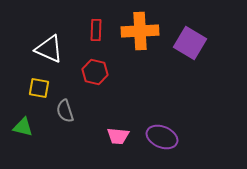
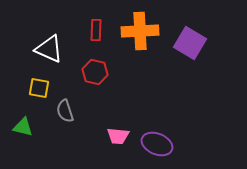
purple ellipse: moved 5 px left, 7 px down
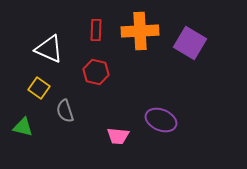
red hexagon: moved 1 px right
yellow square: rotated 25 degrees clockwise
purple ellipse: moved 4 px right, 24 px up
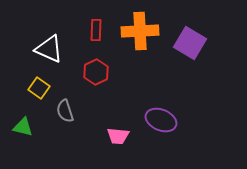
red hexagon: rotated 20 degrees clockwise
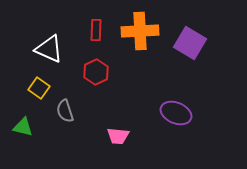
purple ellipse: moved 15 px right, 7 px up
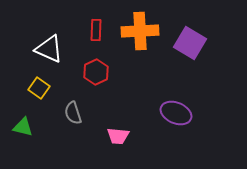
gray semicircle: moved 8 px right, 2 px down
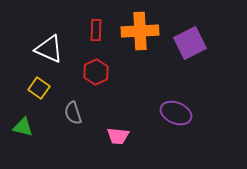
purple square: rotated 32 degrees clockwise
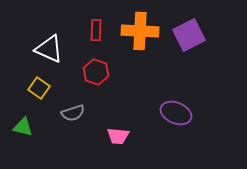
orange cross: rotated 6 degrees clockwise
purple square: moved 1 px left, 8 px up
red hexagon: rotated 15 degrees counterclockwise
gray semicircle: rotated 90 degrees counterclockwise
